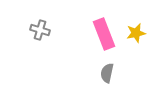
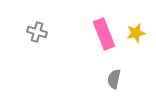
gray cross: moved 3 px left, 2 px down
gray semicircle: moved 7 px right, 6 px down
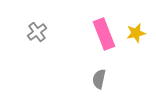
gray cross: rotated 36 degrees clockwise
gray semicircle: moved 15 px left
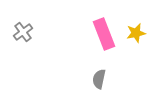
gray cross: moved 14 px left
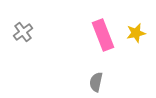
pink rectangle: moved 1 px left, 1 px down
gray semicircle: moved 3 px left, 3 px down
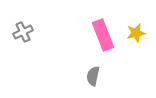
gray cross: rotated 12 degrees clockwise
gray semicircle: moved 3 px left, 6 px up
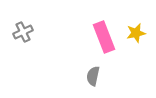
pink rectangle: moved 1 px right, 2 px down
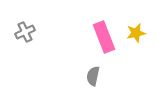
gray cross: moved 2 px right
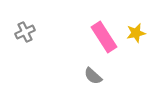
pink rectangle: rotated 12 degrees counterclockwise
gray semicircle: rotated 60 degrees counterclockwise
